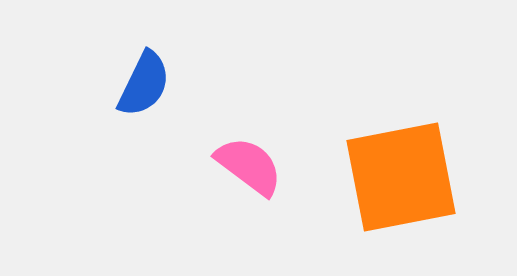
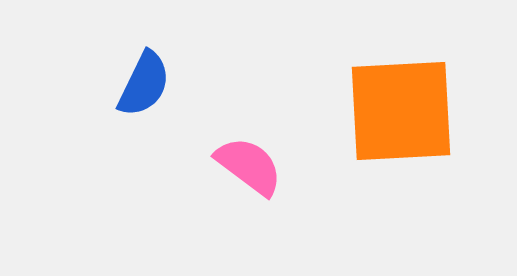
orange square: moved 66 px up; rotated 8 degrees clockwise
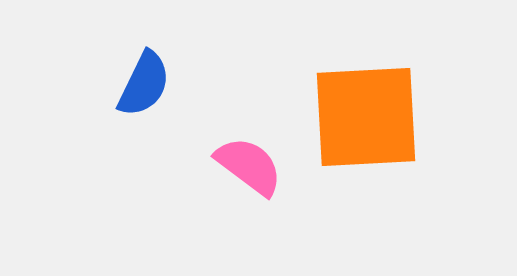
orange square: moved 35 px left, 6 px down
